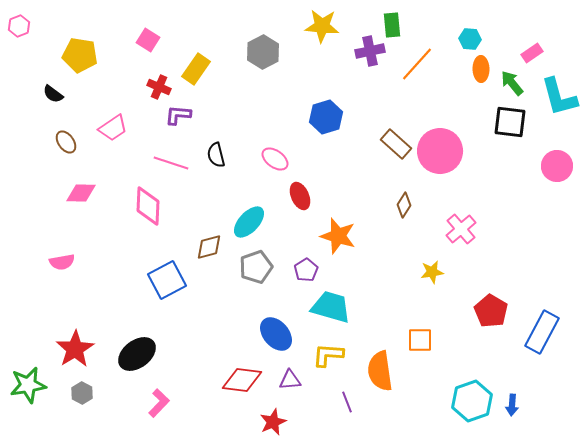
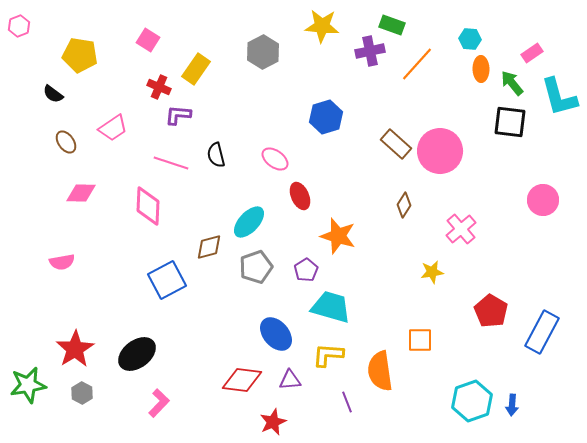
green rectangle at (392, 25): rotated 65 degrees counterclockwise
pink circle at (557, 166): moved 14 px left, 34 px down
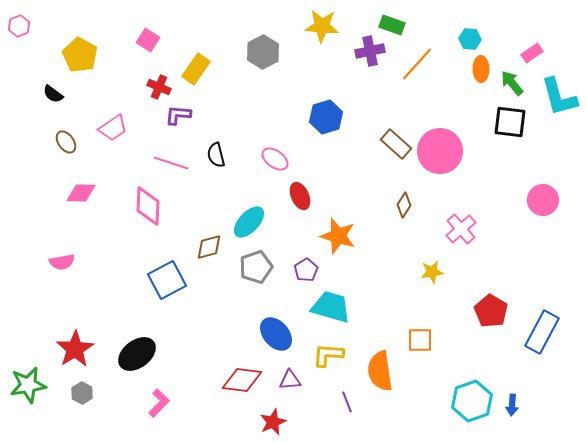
yellow pentagon at (80, 55): rotated 20 degrees clockwise
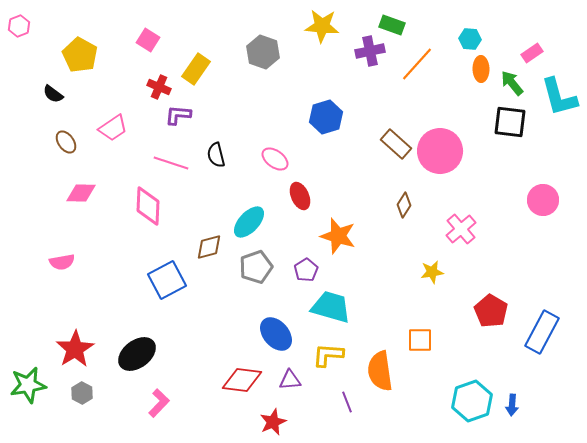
gray hexagon at (263, 52): rotated 12 degrees counterclockwise
